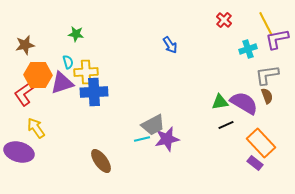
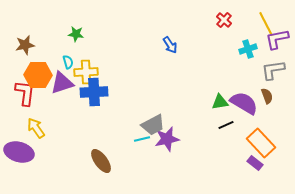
gray L-shape: moved 6 px right, 5 px up
red L-shape: rotated 132 degrees clockwise
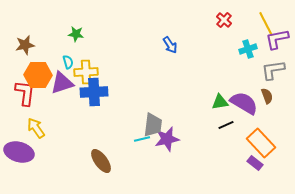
gray trapezoid: rotated 55 degrees counterclockwise
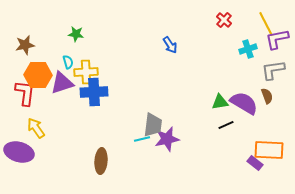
orange rectangle: moved 8 px right, 7 px down; rotated 44 degrees counterclockwise
brown ellipse: rotated 40 degrees clockwise
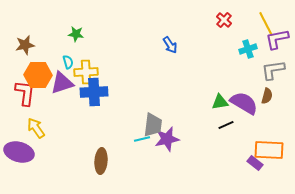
brown semicircle: rotated 35 degrees clockwise
